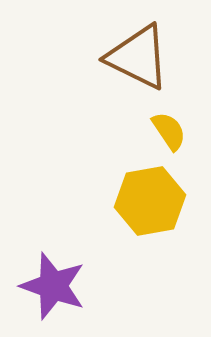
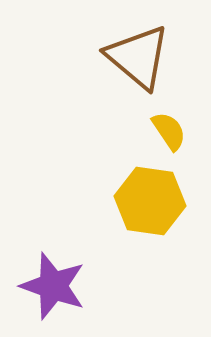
brown triangle: rotated 14 degrees clockwise
yellow hexagon: rotated 18 degrees clockwise
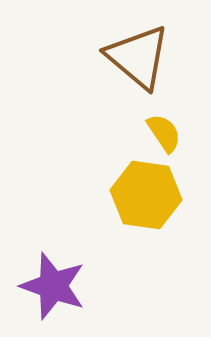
yellow semicircle: moved 5 px left, 2 px down
yellow hexagon: moved 4 px left, 6 px up
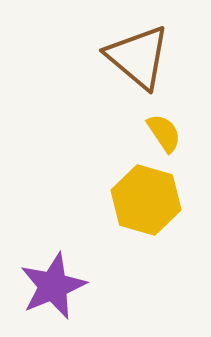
yellow hexagon: moved 5 px down; rotated 8 degrees clockwise
purple star: rotated 30 degrees clockwise
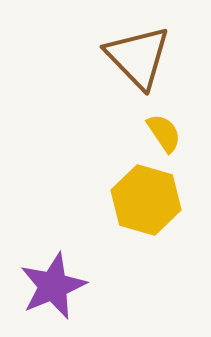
brown triangle: rotated 6 degrees clockwise
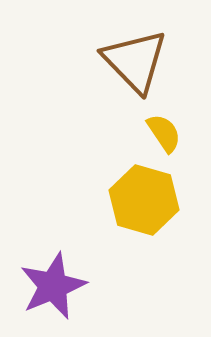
brown triangle: moved 3 px left, 4 px down
yellow hexagon: moved 2 px left
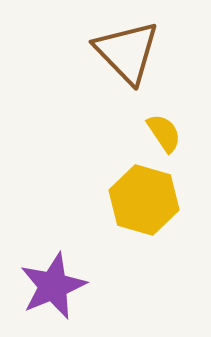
brown triangle: moved 8 px left, 9 px up
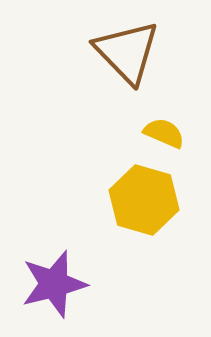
yellow semicircle: rotated 33 degrees counterclockwise
purple star: moved 1 px right, 2 px up; rotated 8 degrees clockwise
